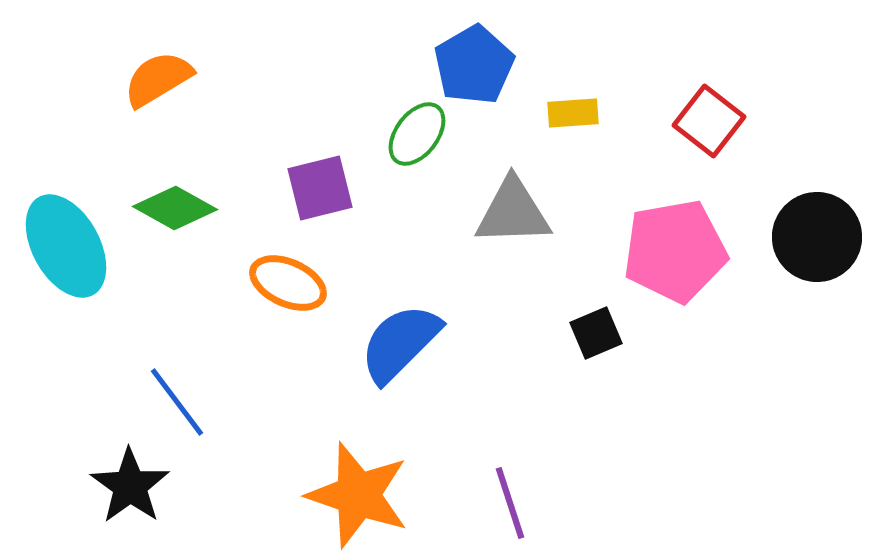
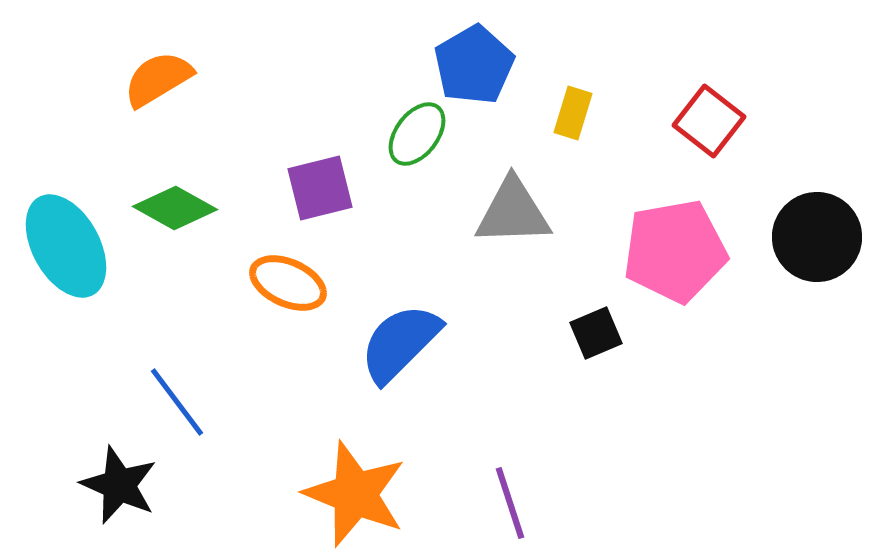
yellow rectangle: rotated 69 degrees counterclockwise
black star: moved 11 px left, 1 px up; rotated 12 degrees counterclockwise
orange star: moved 3 px left, 1 px up; rotated 3 degrees clockwise
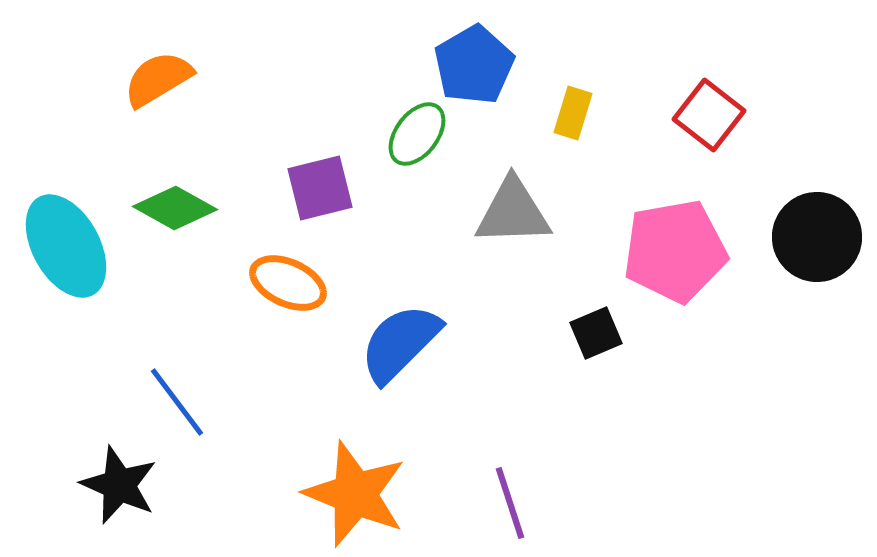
red square: moved 6 px up
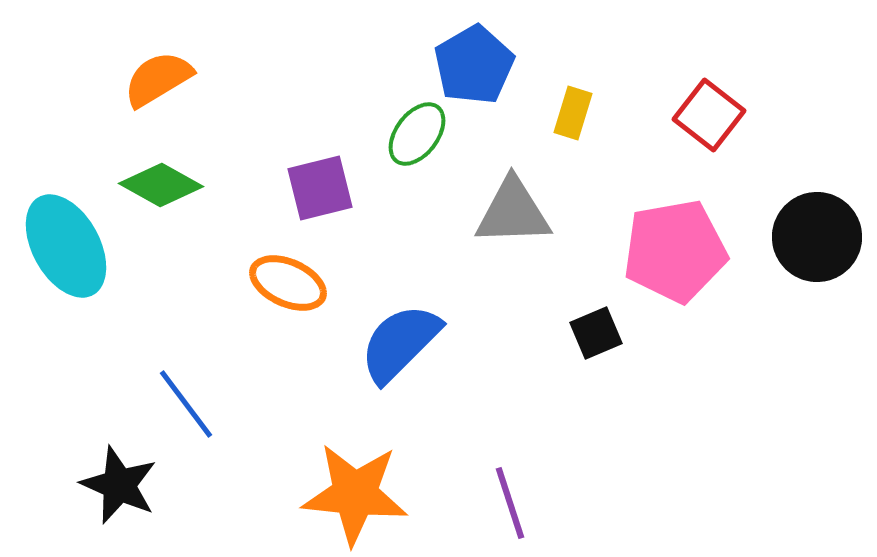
green diamond: moved 14 px left, 23 px up
blue line: moved 9 px right, 2 px down
orange star: rotated 16 degrees counterclockwise
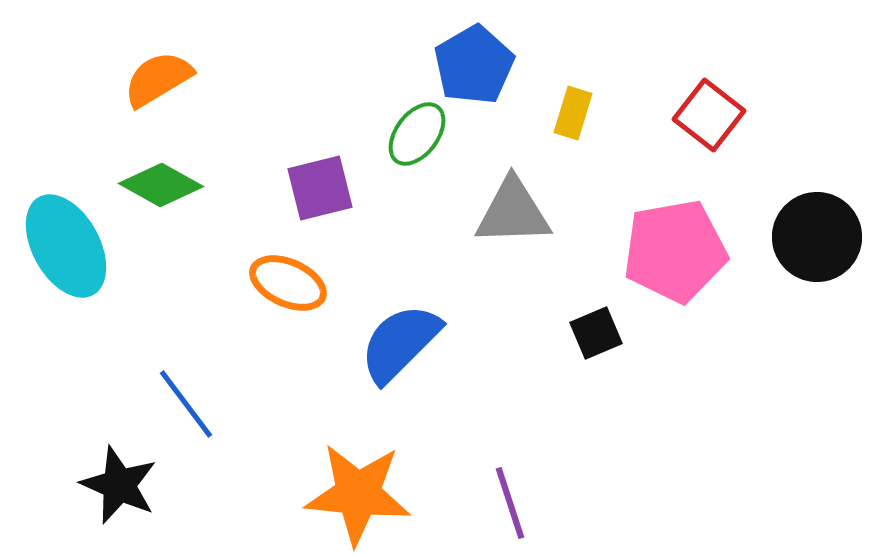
orange star: moved 3 px right
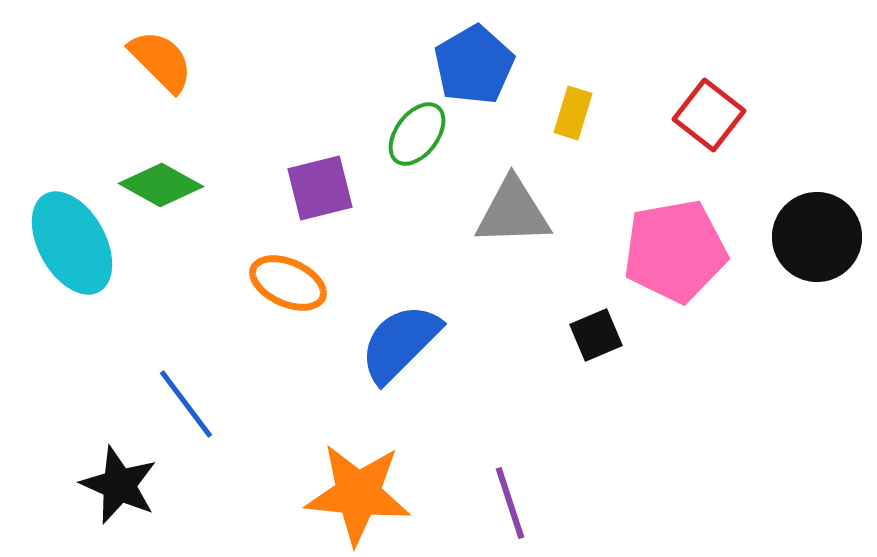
orange semicircle: moved 3 px right, 18 px up; rotated 76 degrees clockwise
cyan ellipse: moved 6 px right, 3 px up
black square: moved 2 px down
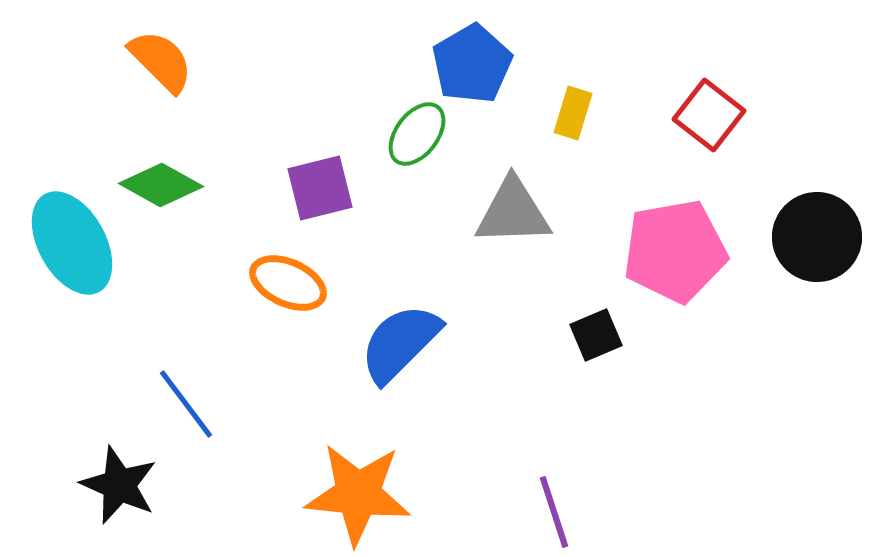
blue pentagon: moved 2 px left, 1 px up
purple line: moved 44 px right, 9 px down
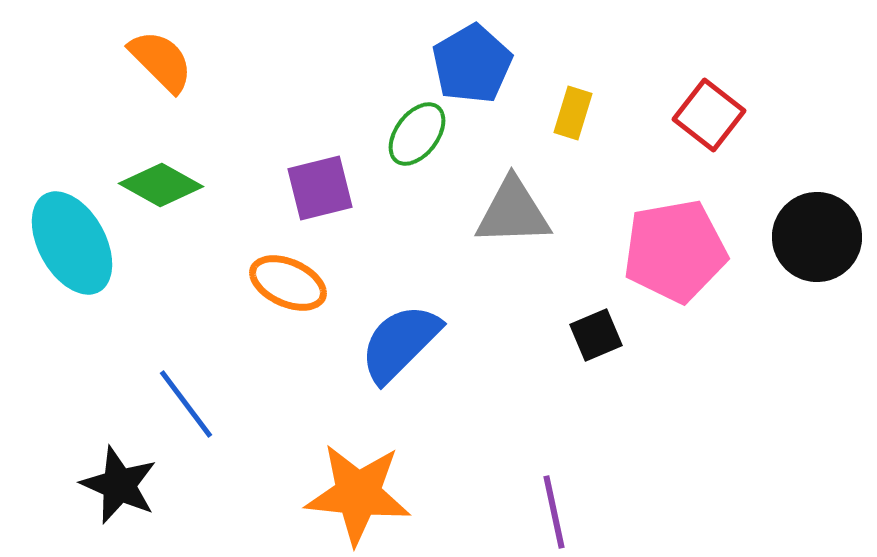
purple line: rotated 6 degrees clockwise
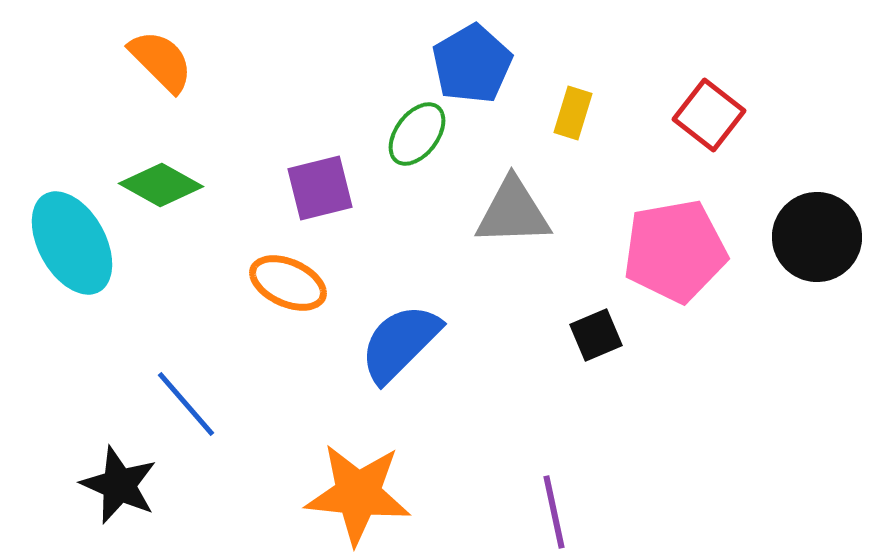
blue line: rotated 4 degrees counterclockwise
